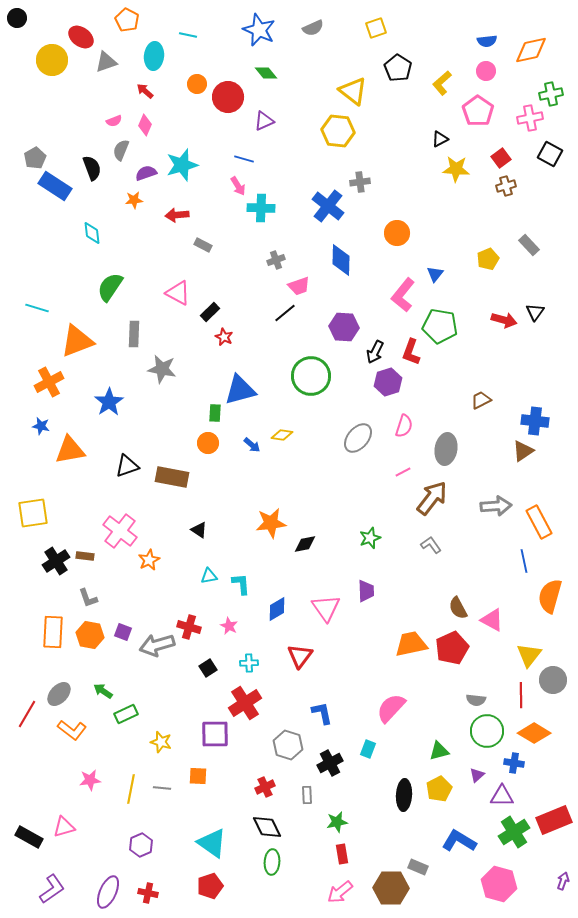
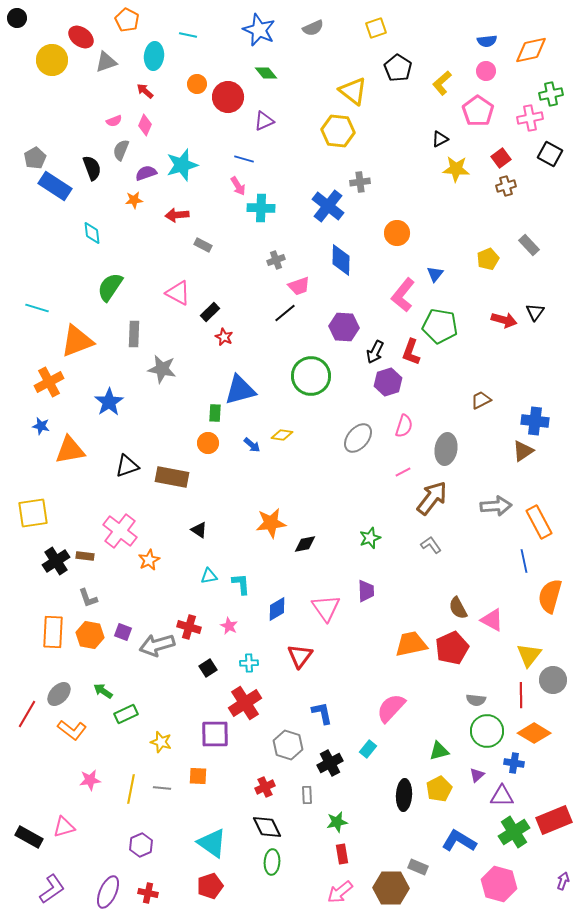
cyan rectangle at (368, 749): rotated 18 degrees clockwise
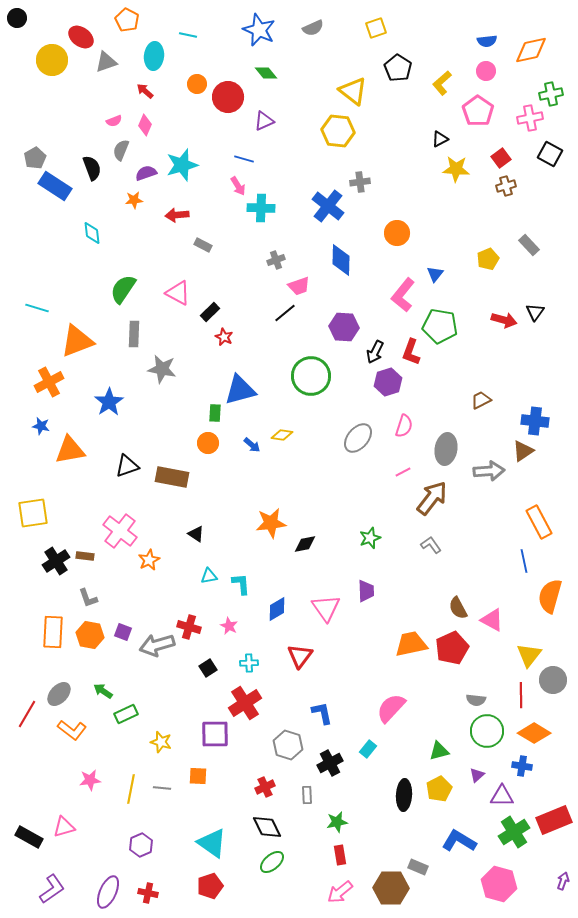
green semicircle at (110, 287): moved 13 px right, 2 px down
gray arrow at (496, 506): moved 7 px left, 35 px up
black triangle at (199, 530): moved 3 px left, 4 px down
blue cross at (514, 763): moved 8 px right, 3 px down
red rectangle at (342, 854): moved 2 px left, 1 px down
green ellipse at (272, 862): rotated 45 degrees clockwise
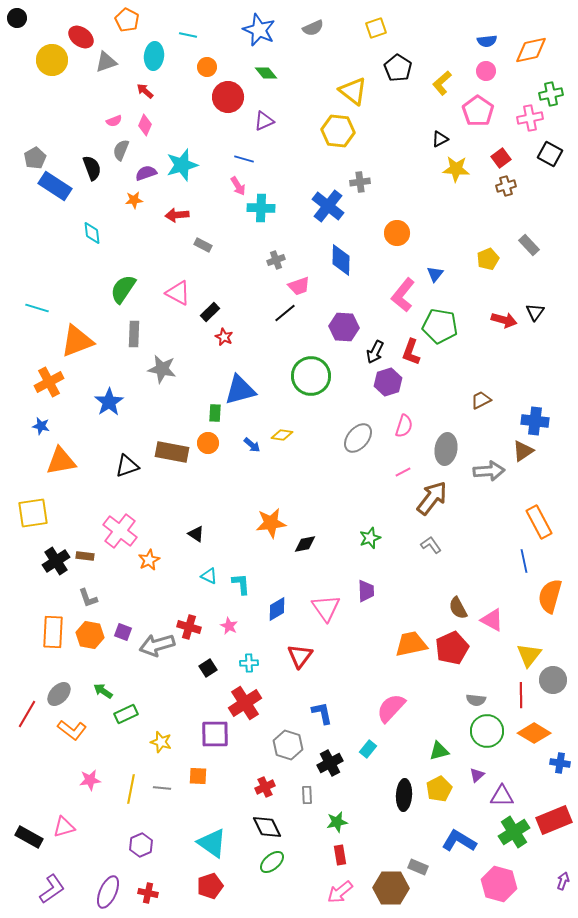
orange circle at (197, 84): moved 10 px right, 17 px up
orange triangle at (70, 450): moved 9 px left, 11 px down
brown rectangle at (172, 477): moved 25 px up
cyan triangle at (209, 576): rotated 36 degrees clockwise
blue cross at (522, 766): moved 38 px right, 3 px up
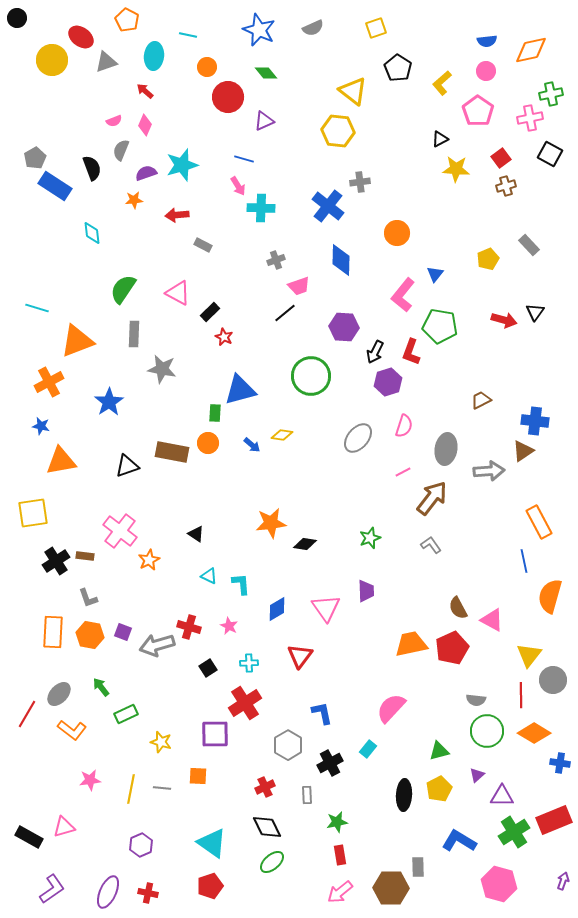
black diamond at (305, 544): rotated 20 degrees clockwise
green arrow at (103, 691): moved 2 px left, 4 px up; rotated 18 degrees clockwise
gray hexagon at (288, 745): rotated 12 degrees clockwise
gray rectangle at (418, 867): rotated 66 degrees clockwise
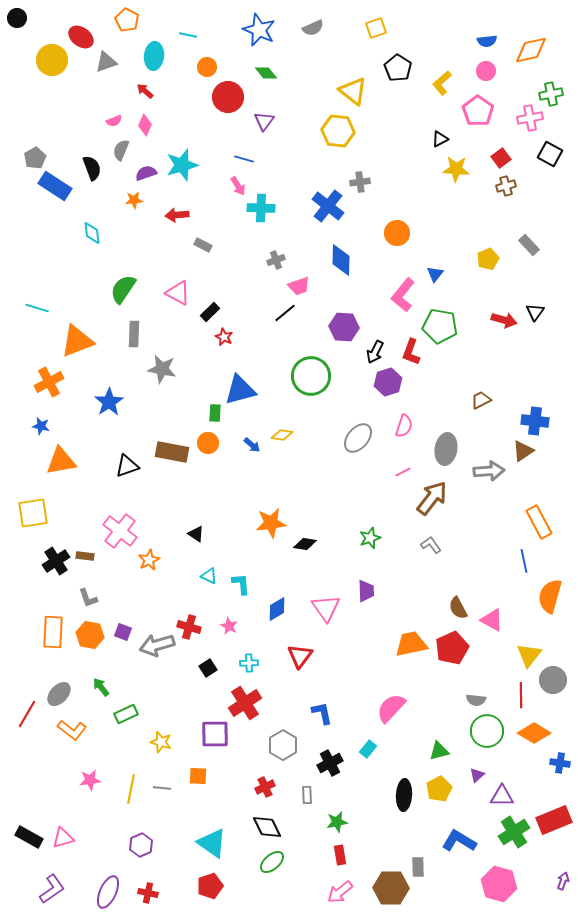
purple triangle at (264, 121): rotated 30 degrees counterclockwise
gray hexagon at (288, 745): moved 5 px left
pink triangle at (64, 827): moved 1 px left, 11 px down
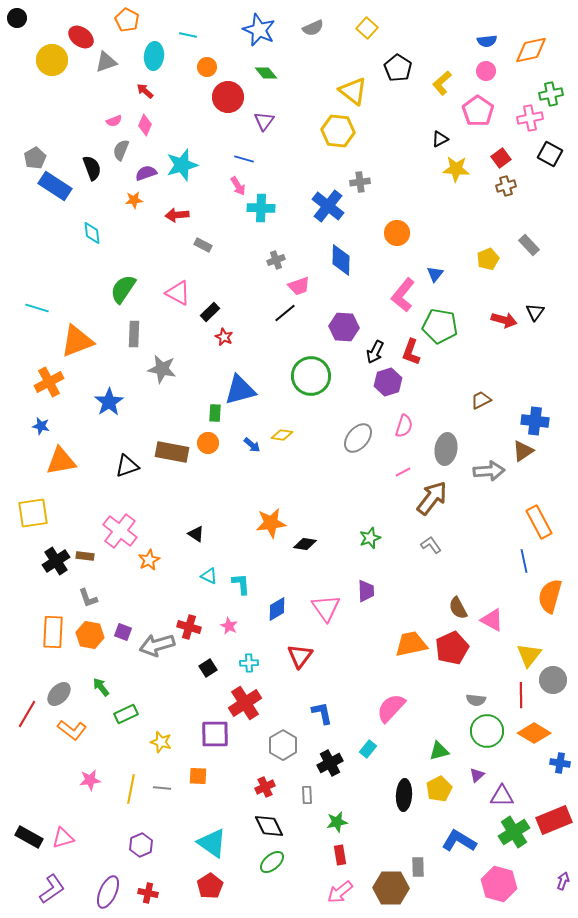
yellow square at (376, 28): moved 9 px left; rotated 30 degrees counterclockwise
black diamond at (267, 827): moved 2 px right, 1 px up
red pentagon at (210, 886): rotated 15 degrees counterclockwise
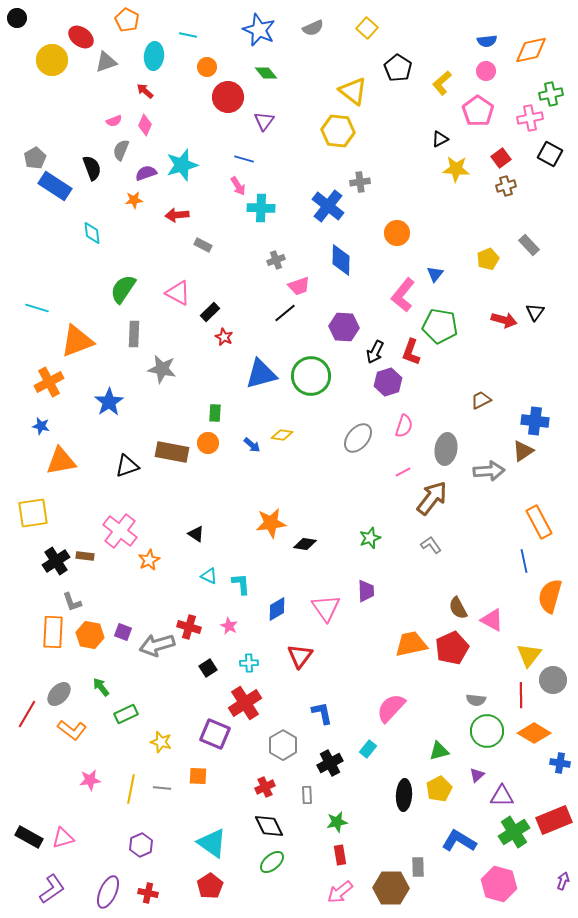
blue triangle at (240, 390): moved 21 px right, 16 px up
gray L-shape at (88, 598): moved 16 px left, 4 px down
purple square at (215, 734): rotated 24 degrees clockwise
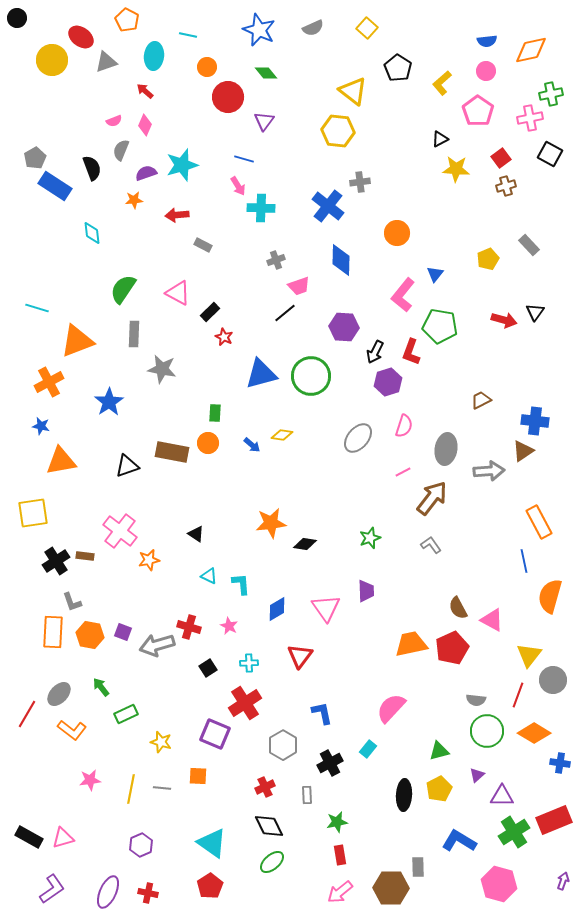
orange star at (149, 560): rotated 15 degrees clockwise
red line at (521, 695): moved 3 px left; rotated 20 degrees clockwise
